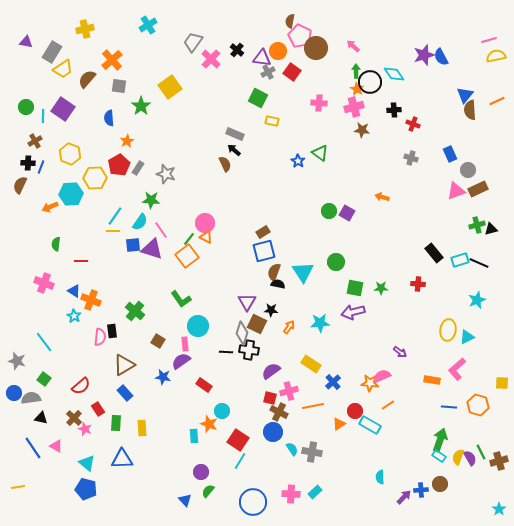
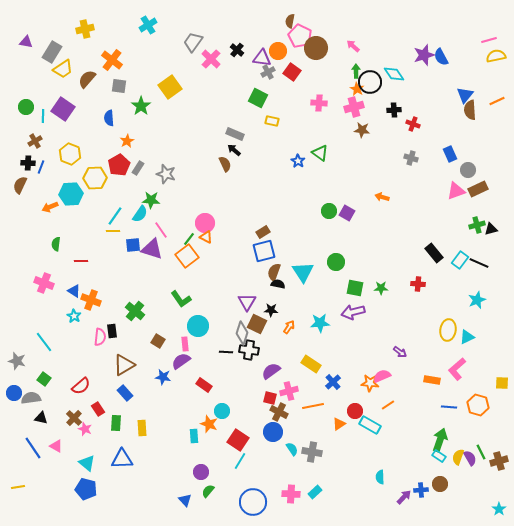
orange cross at (112, 60): rotated 10 degrees counterclockwise
cyan semicircle at (140, 222): moved 8 px up
cyan rectangle at (460, 260): rotated 36 degrees counterclockwise
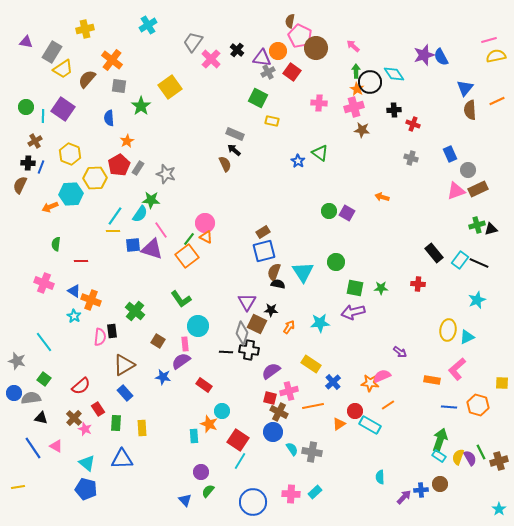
blue triangle at (465, 95): moved 7 px up
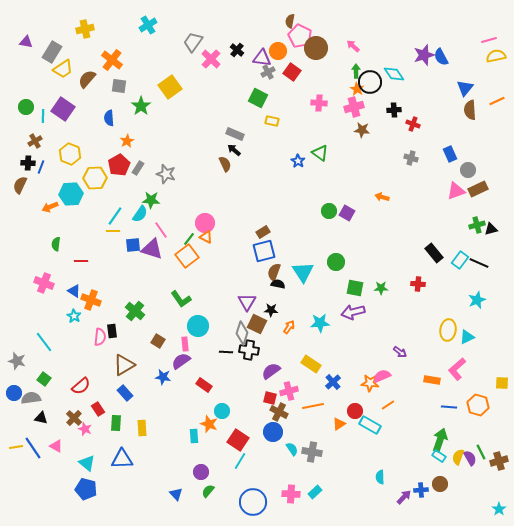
yellow line at (18, 487): moved 2 px left, 40 px up
blue triangle at (185, 500): moved 9 px left, 6 px up
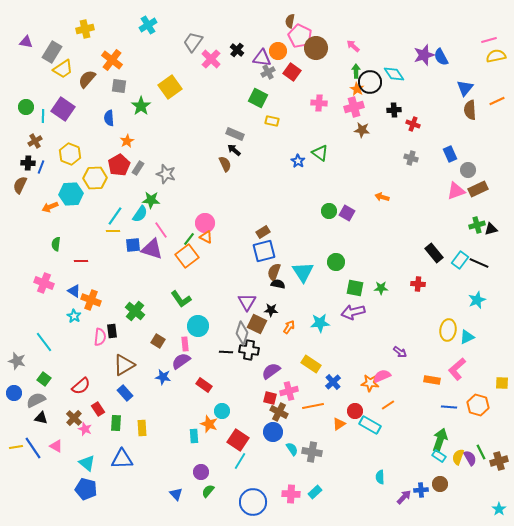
gray semicircle at (31, 398): moved 5 px right, 2 px down; rotated 18 degrees counterclockwise
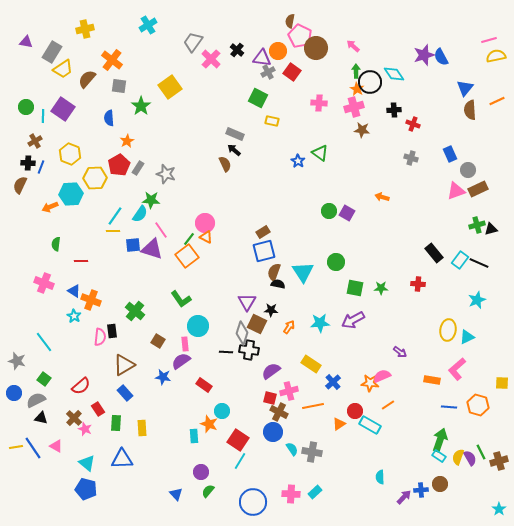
purple arrow at (353, 312): moved 8 px down; rotated 15 degrees counterclockwise
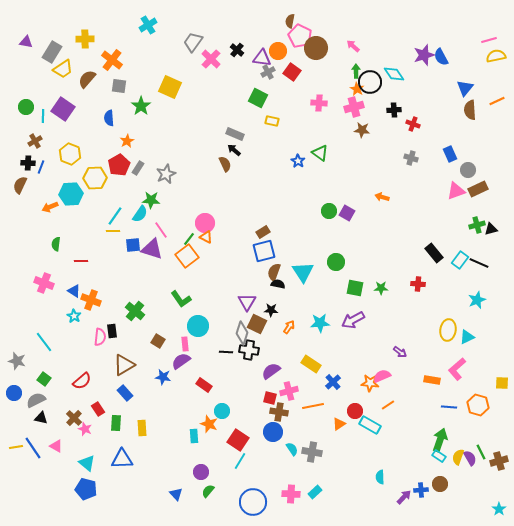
yellow cross at (85, 29): moved 10 px down; rotated 12 degrees clockwise
yellow square at (170, 87): rotated 30 degrees counterclockwise
gray star at (166, 174): rotated 30 degrees clockwise
red semicircle at (81, 386): moved 1 px right, 5 px up
brown cross at (279, 412): rotated 18 degrees counterclockwise
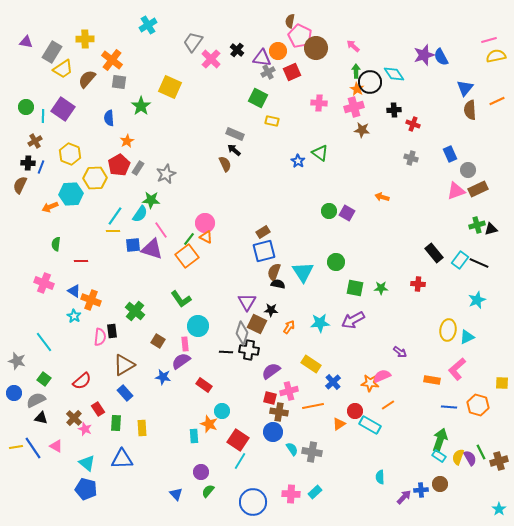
red square at (292, 72): rotated 30 degrees clockwise
gray square at (119, 86): moved 4 px up
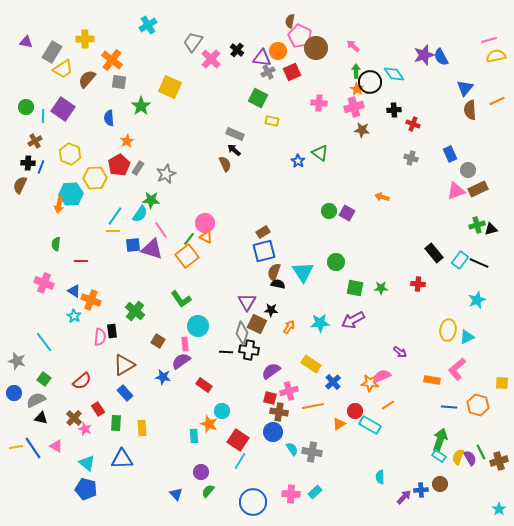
orange arrow at (50, 207): moved 9 px right, 2 px up; rotated 56 degrees counterclockwise
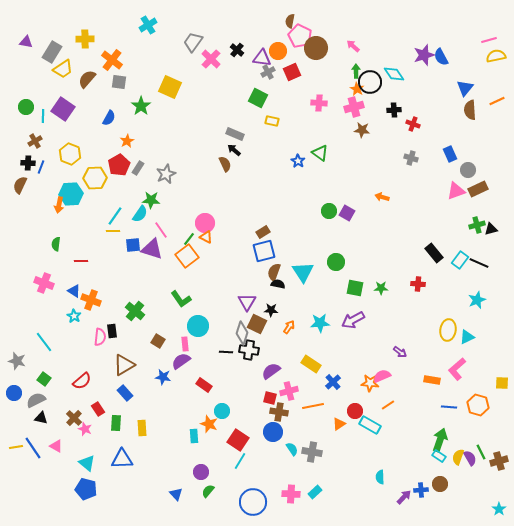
blue semicircle at (109, 118): rotated 147 degrees counterclockwise
